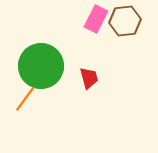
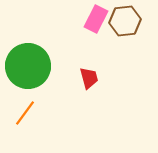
green circle: moved 13 px left
orange line: moved 14 px down
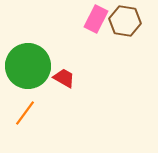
brown hexagon: rotated 16 degrees clockwise
red trapezoid: moved 25 px left; rotated 45 degrees counterclockwise
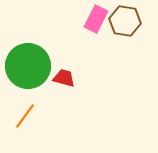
red trapezoid: rotated 15 degrees counterclockwise
orange line: moved 3 px down
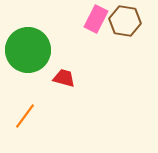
green circle: moved 16 px up
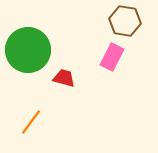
pink rectangle: moved 16 px right, 38 px down
orange line: moved 6 px right, 6 px down
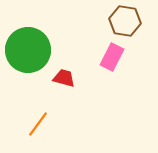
orange line: moved 7 px right, 2 px down
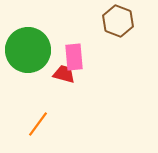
brown hexagon: moved 7 px left; rotated 12 degrees clockwise
pink rectangle: moved 38 px left; rotated 32 degrees counterclockwise
red trapezoid: moved 4 px up
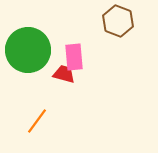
orange line: moved 1 px left, 3 px up
